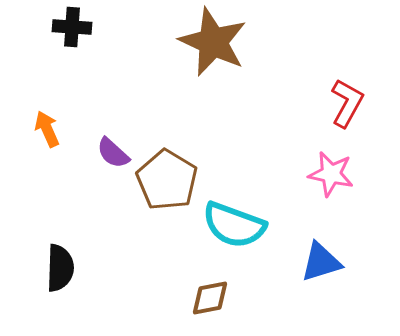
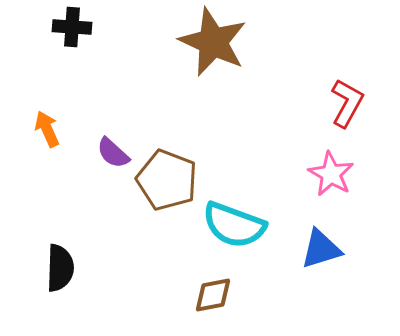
pink star: rotated 18 degrees clockwise
brown pentagon: rotated 10 degrees counterclockwise
blue triangle: moved 13 px up
brown diamond: moved 3 px right, 3 px up
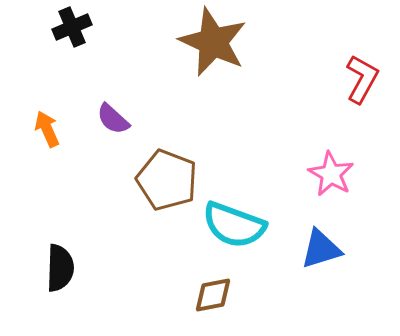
black cross: rotated 27 degrees counterclockwise
red L-shape: moved 15 px right, 24 px up
purple semicircle: moved 34 px up
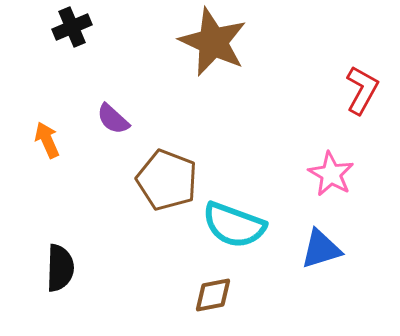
red L-shape: moved 11 px down
orange arrow: moved 11 px down
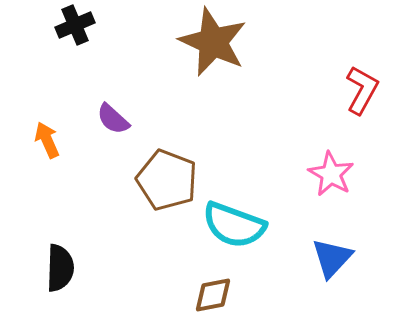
black cross: moved 3 px right, 2 px up
blue triangle: moved 11 px right, 9 px down; rotated 30 degrees counterclockwise
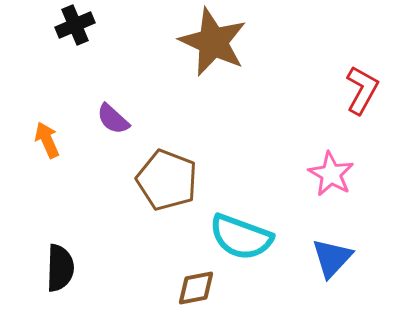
cyan semicircle: moved 7 px right, 12 px down
brown diamond: moved 17 px left, 7 px up
